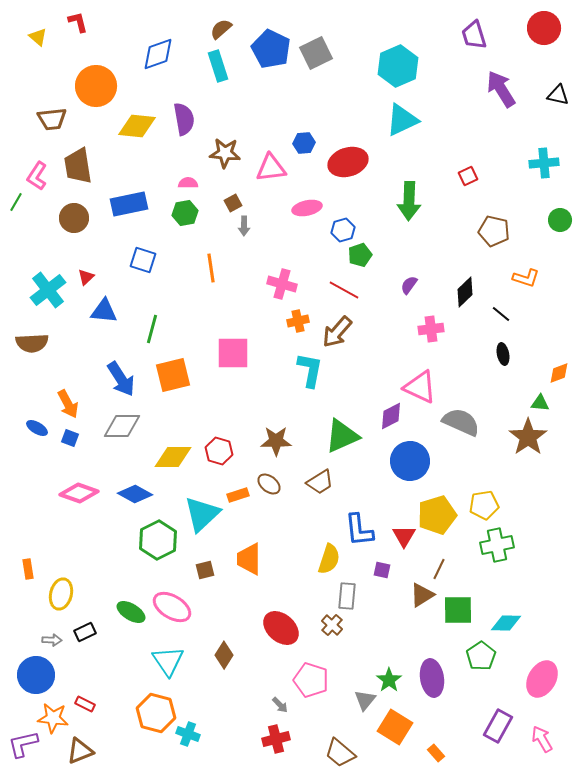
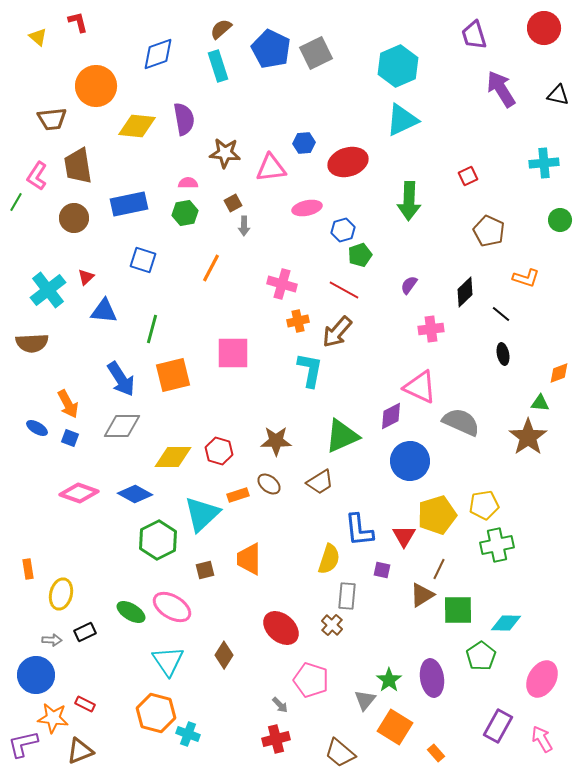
brown pentagon at (494, 231): moved 5 px left; rotated 12 degrees clockwise
orange line at (211, 268): rotated 36 degrees clockwise
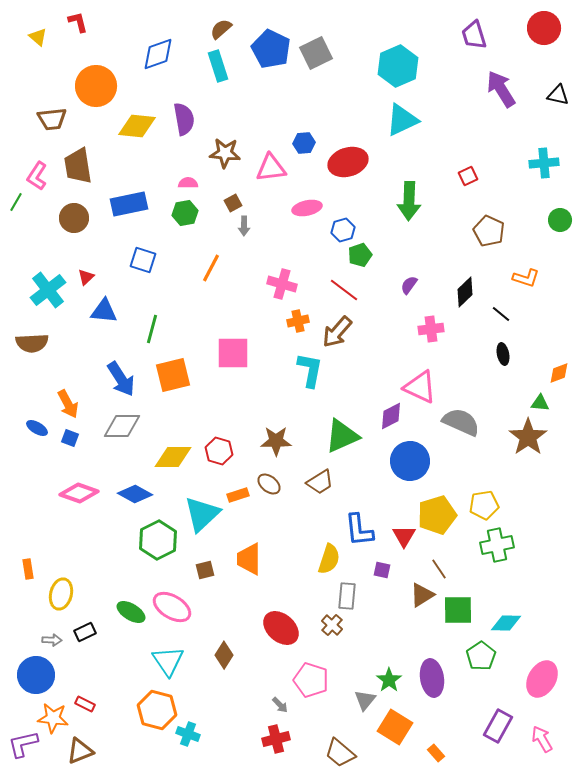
red line at (344, 290): rotated 8 degrees clockwise
brown line at (439, 569): rotated 60 degrees counterclockwise
orange hexagon at (156, 713): moved 1 px right, 3 px up
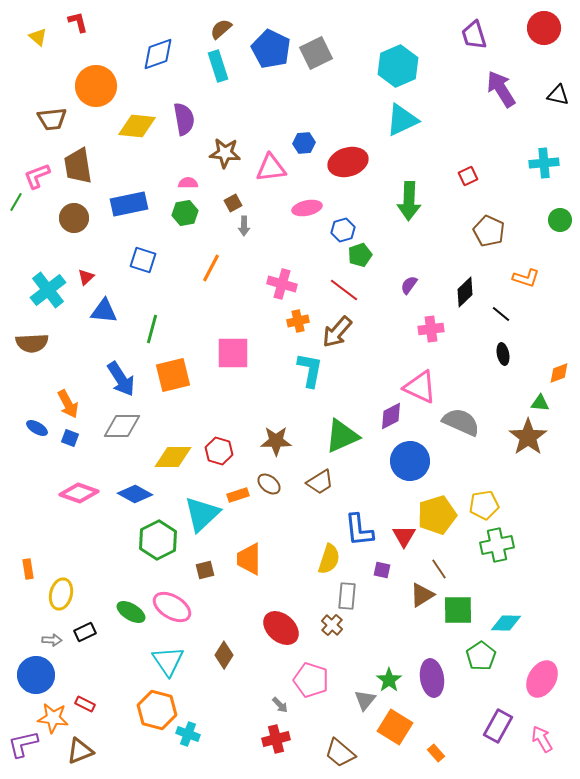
pink L-shape at (37, 176): rotated 36 degrees clockwise
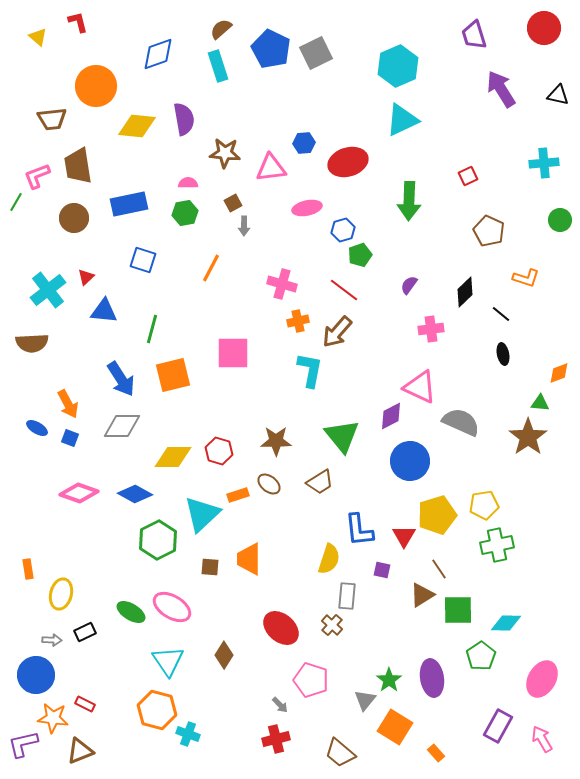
green triangle at (342, 436): rotated 45 degrees counterclockwise
brown square at (205, 570): moved 5 px right, 3 px up; rotated 18 degrees clockwise
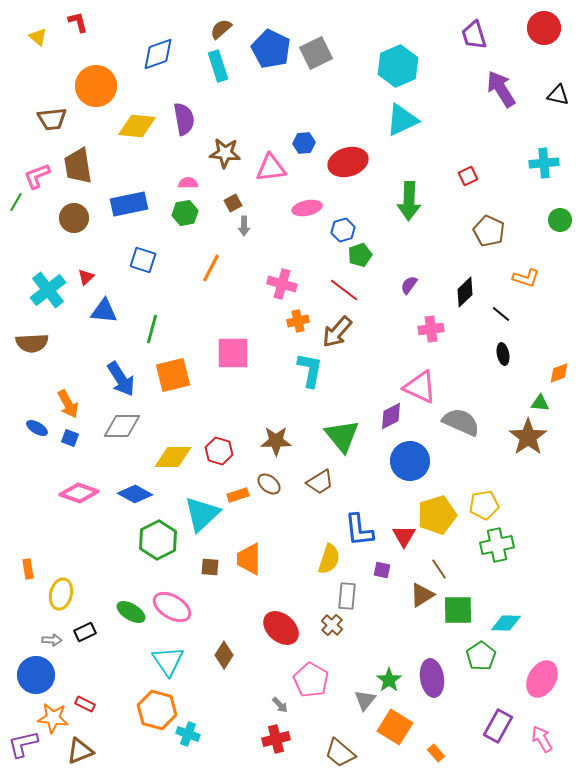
pink pentagon at (311, 680): rotated 12 degrees clockwise
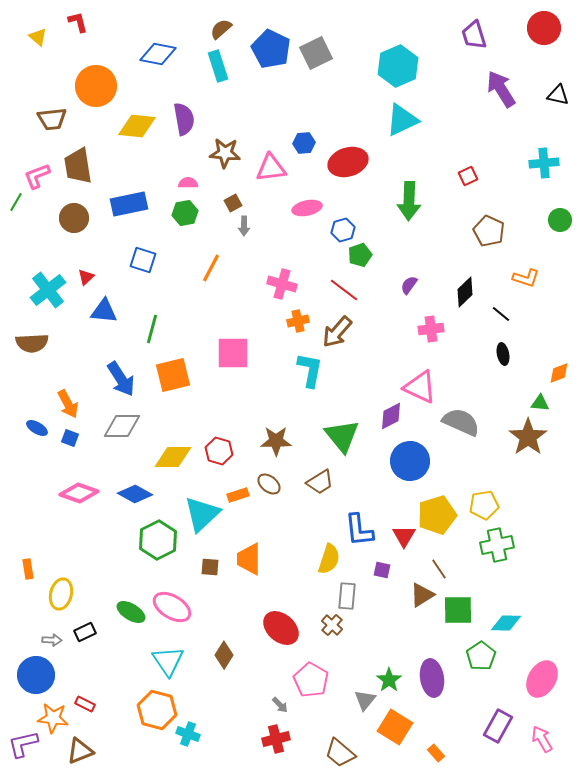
blue diamond at (158, 54): rotated 30 degrees clockwise
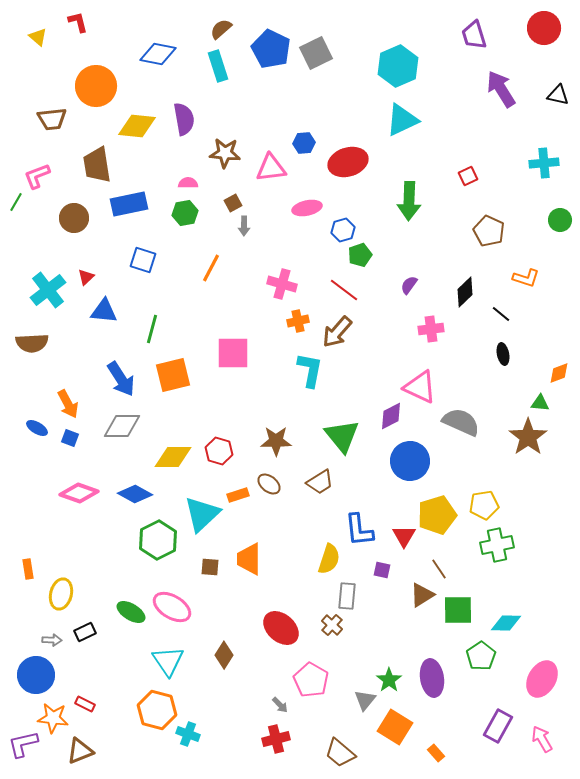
brown trapezoid at (78, 166): moved 19 px right, 1 px up
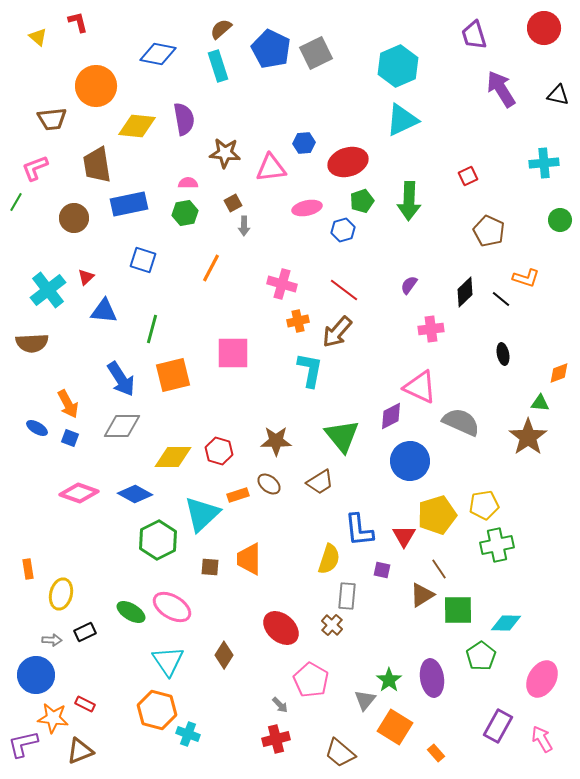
pink L-shape at (37, 176): moved 2 px left, 8 px up
green pentagon at (360, 255): moved 2 px right, 54 px up
black line at (501, 314): moved 15 px up
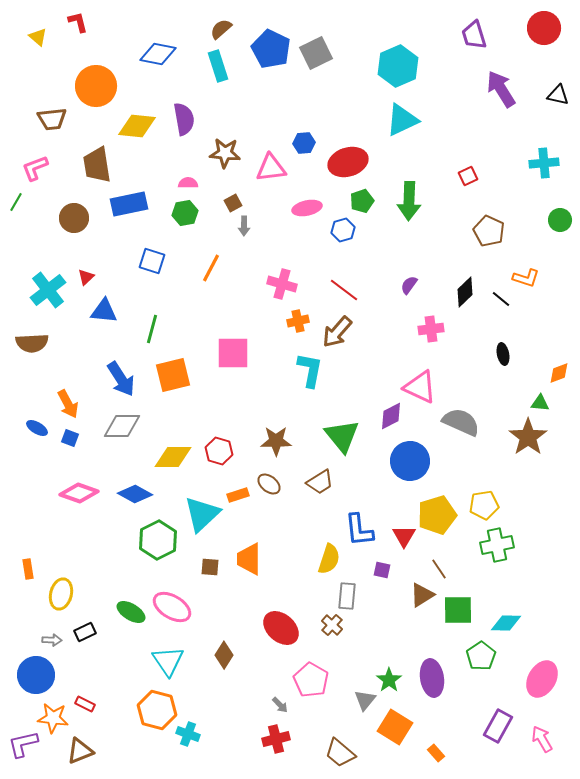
blue square at (143, 260): moved 9 px right, 1 px down
